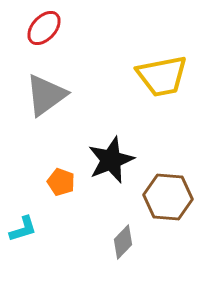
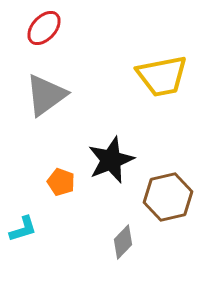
brown hexagon: rotated 18 degrees counterclockwise
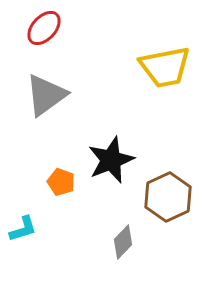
yellow trapezoid: moved 3 px right, 9 px up
brown hexagon: rotated 12 degrees counterclockwise
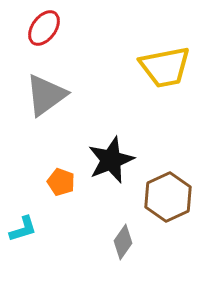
red ellipse: rotated 6 degrees counterclockwise
gray diamond: rotated 8 degrees counterclockwise
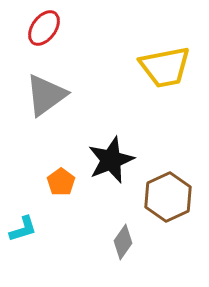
orange pentagon: rotated 16 degrees clockwise
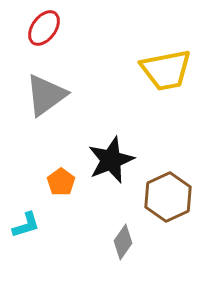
yellow trapezoid: moved 1 px right, 3 px down
cyan L-shape: moved 3 px right, 4 px up
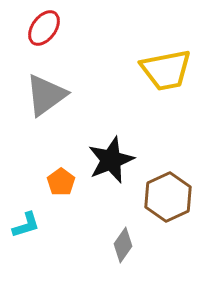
gray diamond: moved 3 px down
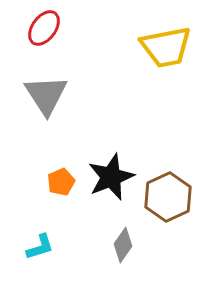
yellow trapezoid: moved 23 px up
gray triangle: rotated 27 degrees counterclockwise
black star: moved 17 px down
orange pentagon: rotated 12 degrees clockwise
cyan L-shape: moved 14 px right, 22 px down
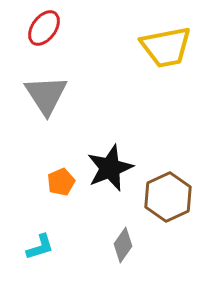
black star: moved 1 px left, 9 px up
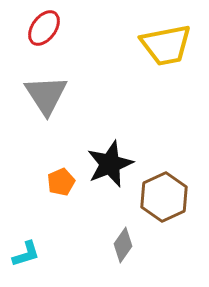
yellow trapezoid: moved 2 px up
black star: moved 4 px up
brown hexagon: moved 4 px left
cyan L-shape: moved 14 px left, 7 px down
